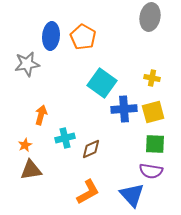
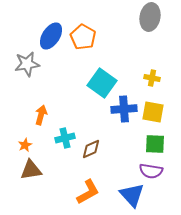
blue ellipse: rotated 28 degrees clockwise
yellow square: rotated 25 degrees clockwise
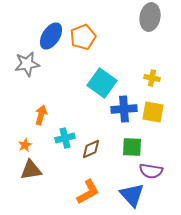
orange pentagon: rotated 20 degrees clockwise
green square: moved 23 px left, 3 px down
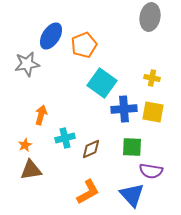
orange pentagon: moved 1 px right, 8 px down
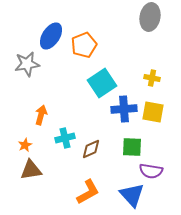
cyan square: rotated 20 degrees clockwise
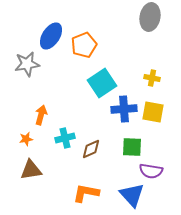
orange star: moved 1 px right, 6 px up; rotated 16 degrees clockwise
orange L-shape: moved 2 px left, 1 px down; rotated 140 degrees counterclockwise
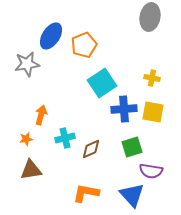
green square: rotated 20 degrees counterclockwise
